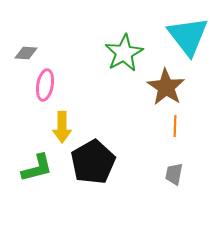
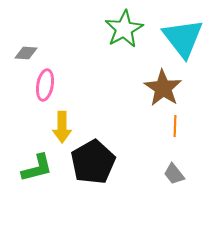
cyan triangle: moved 5 px left, 2 px down
green star: moved 24 px up
brown star: moved 3 px left, 1 px down
gray trapezoid: rotated 50 degrees counterclockwise
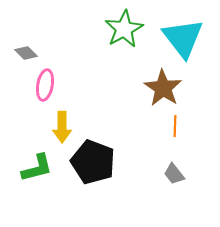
gray diamond: rotated 40 degrees clockwise
black pentagon: rotated 21 degrees counterclockwise
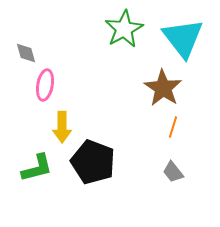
gray diamond: rotated 30 degrees clockwise
orange line: moved 2 px left, 1 px down; rotated 15 degrees clockwise
gray trapezoid: moved 1 px left, 2 px up
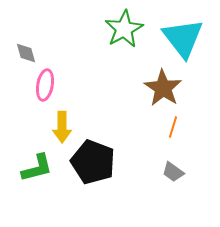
gray trapezoid: rotated 15 degrees counterclockwise
